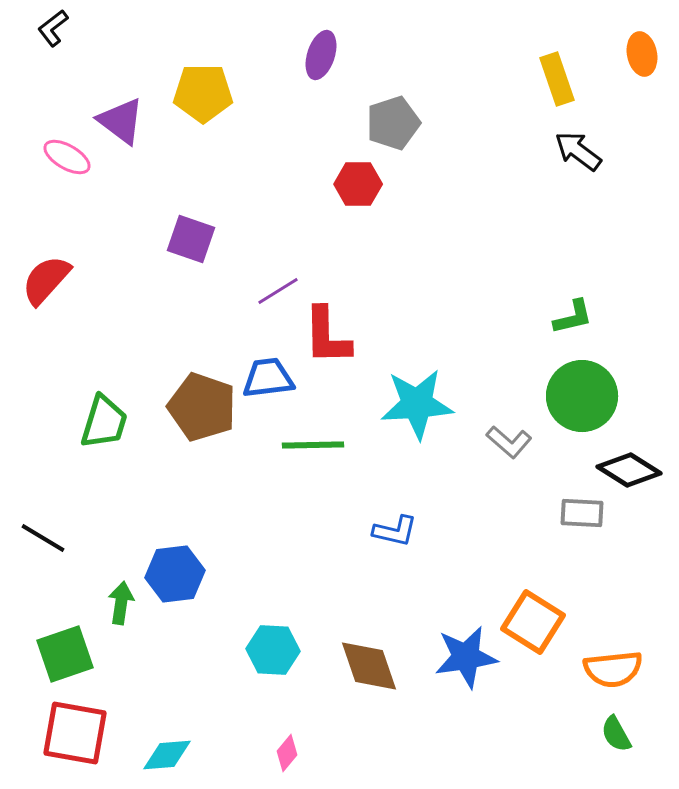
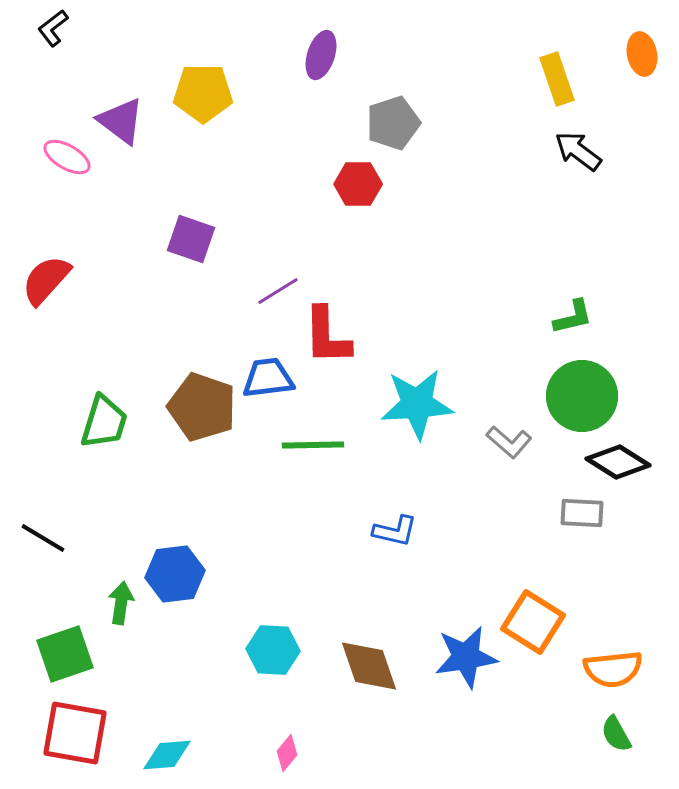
black diamond: moved 11 px left, 8 px up
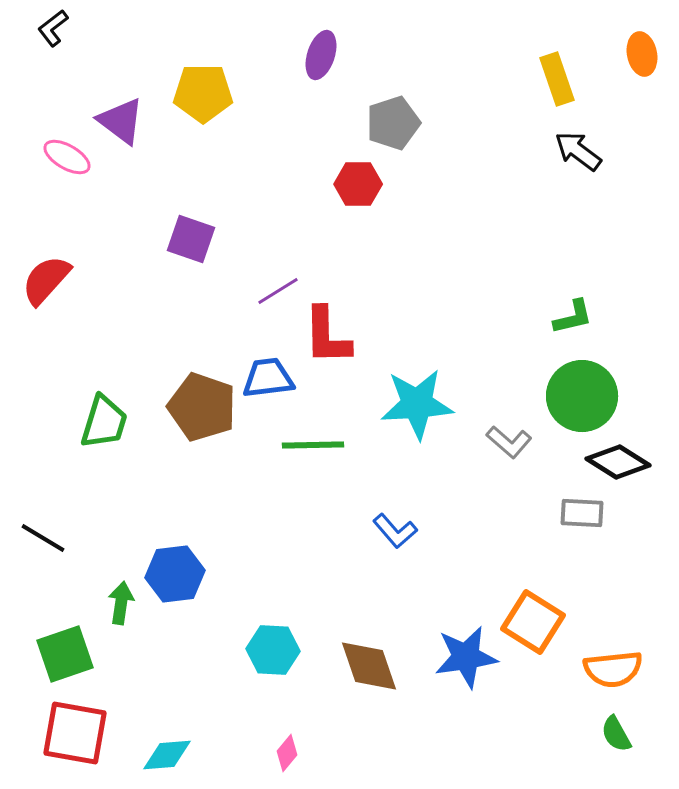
blue L-shape: rotated 36 degrees clockwise
